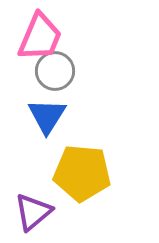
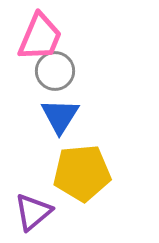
blue triangle: moved 13 px right
yellow pentagon: rotated 10 degrees counterclockwise
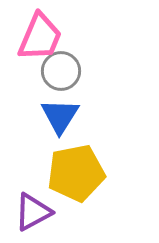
gray circle: moved 6 px right
yellow pentagon: moved 6 px left; rotated 6 degrees counterclockwise
purple triangle: rotated 12 degrees clockwise
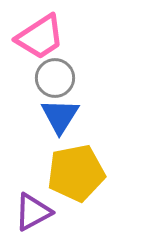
pink trapezoid: rotated 34 degrees clockwise
gray circle: moved 6 px left, 7 px down
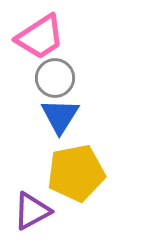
purple triangle: moved 1 px left, 1 px up
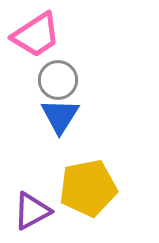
pink trapezoid: moved 4 px left, 2 px up
gray circle: moved 3 px right, 2 px down
yellow pentagon: moved 12 px right, 15 px down
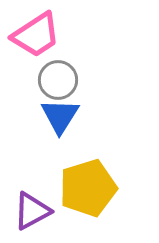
yellow pentagon: rotated 6 degrees counterclockwise
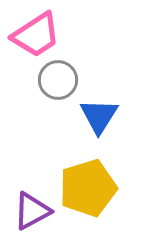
blue triangle: moved 39 px right
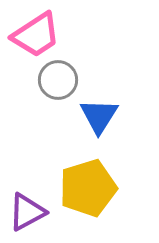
purple triangle: moved 5 px left, 1 px down
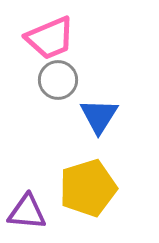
pink trapezoid: moved 14 px right, 3 px down; rotated 10 degrees clockwise
purple triangle: rotated 33 degrees clockwise
